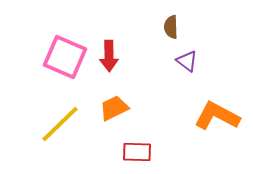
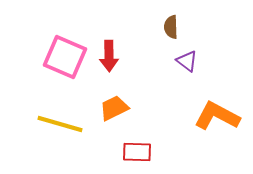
yellow line: rotated 60 degrees clockwise
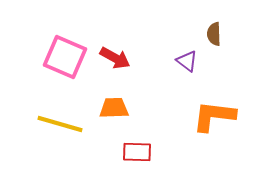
brown semicircle: moved 43 px right, 7 px down
red arrow: moved 6 px right, 2 px down; rotated 60 degrees counterclockwise
orange trapezoid: rotated 24 degrees clockwise
orange L-shape: moved 3 px left; rotated 21 degrees counterclockwise
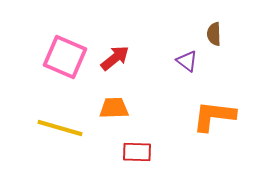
red arrow: rotated 68 degrees counterclockwise
yellow line: moved 4 px down
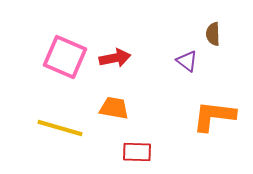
brown semicircle: moved 1 px left
red arrow: rotated 28 degrees clockwise
orange trapezoid: rotated 12 degrees clockwise
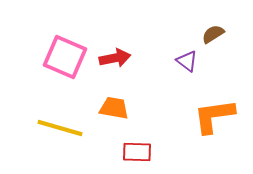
brown semicircle: rotated 60 degrees clockwise
orange L-shape: rotated 15 degrees counterclockwise
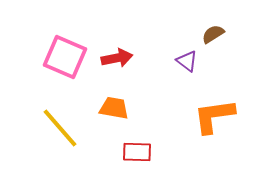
red arrow: moved 2 px right
yellow line: rotated 33 degrees clockwise
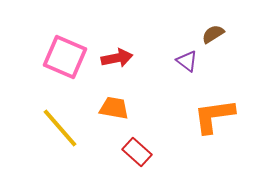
red rectangle: rotated 40 degrees clockwise
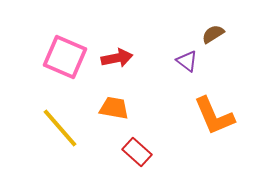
orange L-shape: rotated 105 degrees counterclockwise
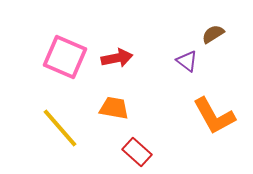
orange L-shape: rotated 6 degrees counterclockwise
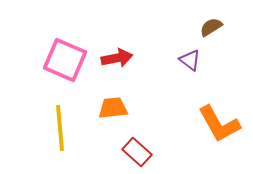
brown semicircle: moved 2 px left, 7 px up
pink square: moved 3 px down
purple triangle: moved 3 px right, 1 px up
orange trapezoid: moved 1 px left; rotated 16 degrees counterclockwise
orange L-shape: moved 5 px right, 8 px down
yellow line: rotated 36 degrees clockwise
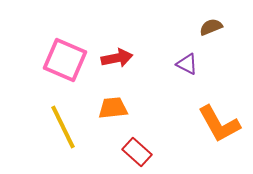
brown semicircle: rotated 10 degrees clockwise
purple triangle: moved 3 px left, 4 px down; rotated 10 degrees counterclockwise
yellow line: moved 3 px right, 1 px up; rotated 21 degrees counterclockwise
